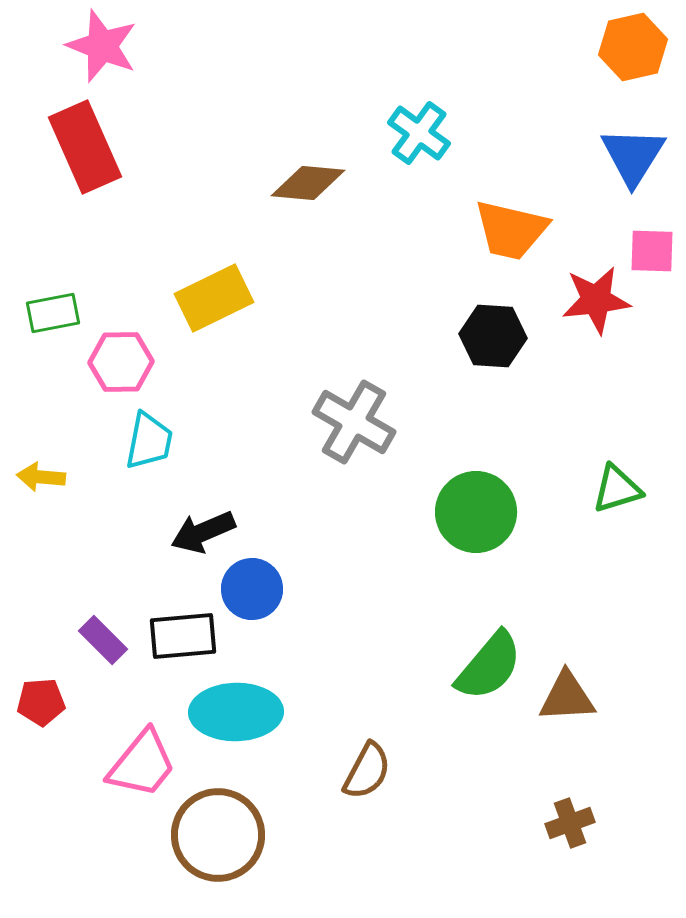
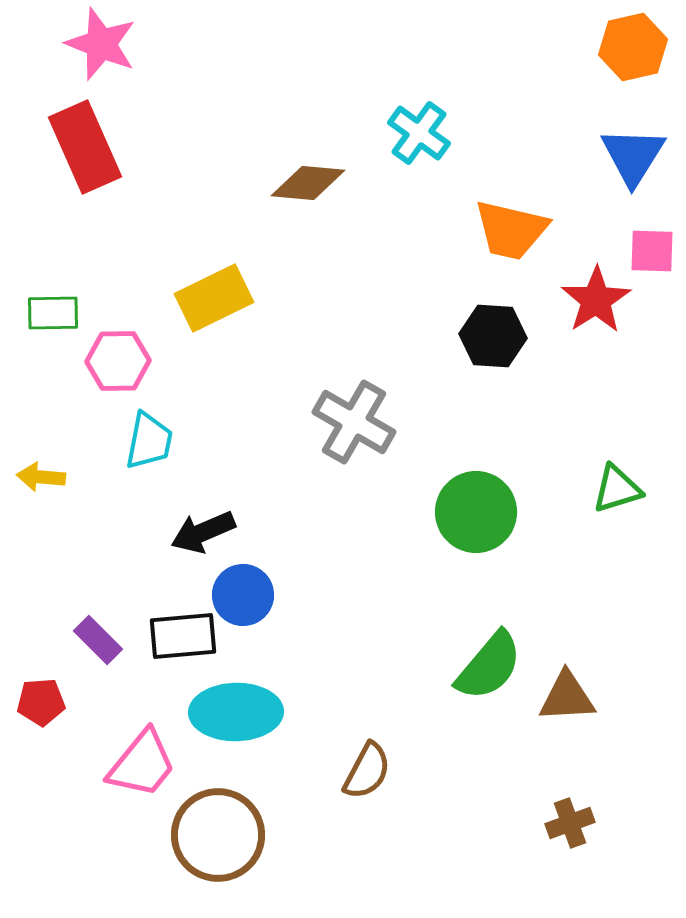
pink star: moved 1 px left, 2 px up
red star: rotated 26 degrees counterclockwise
green rectangle: rotated 10 degrees clockwise
pink hexagon: moved 3 px left, 1 px up
blue circle: moved 9 px left, 6 px down
purple rectangle: moved 5 px left
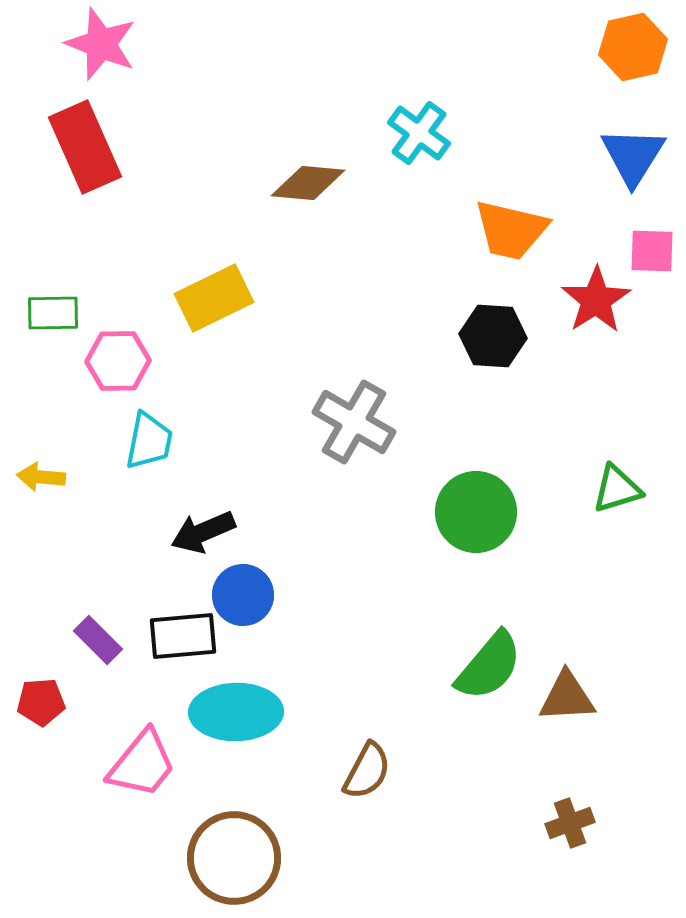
brown circle: moved 16 px right, 23 px down
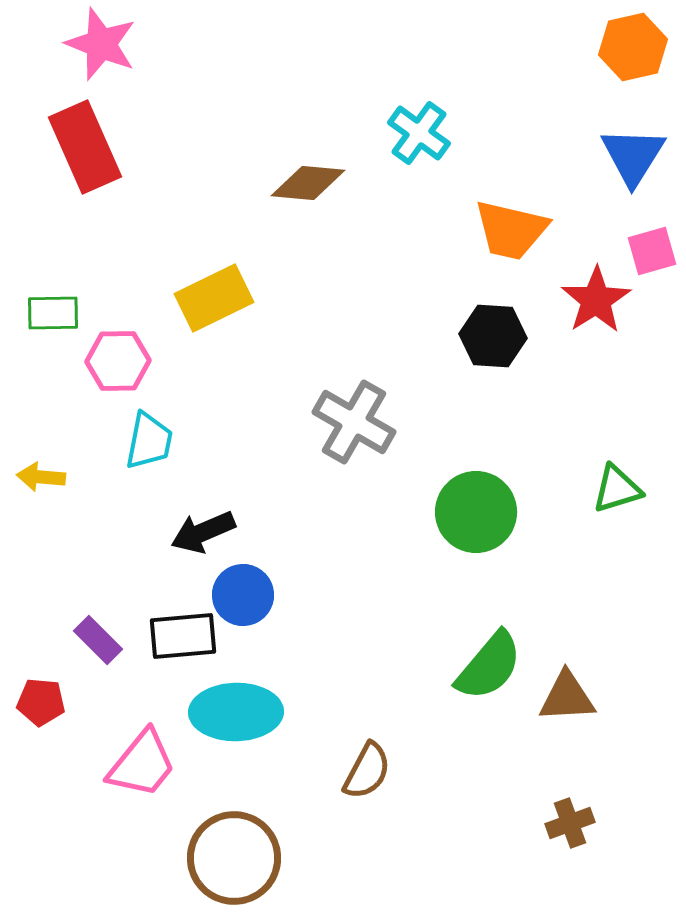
pink square: rotated 18 degrees counterclockwise
red pentagon: rotated 9 degrees clockwise
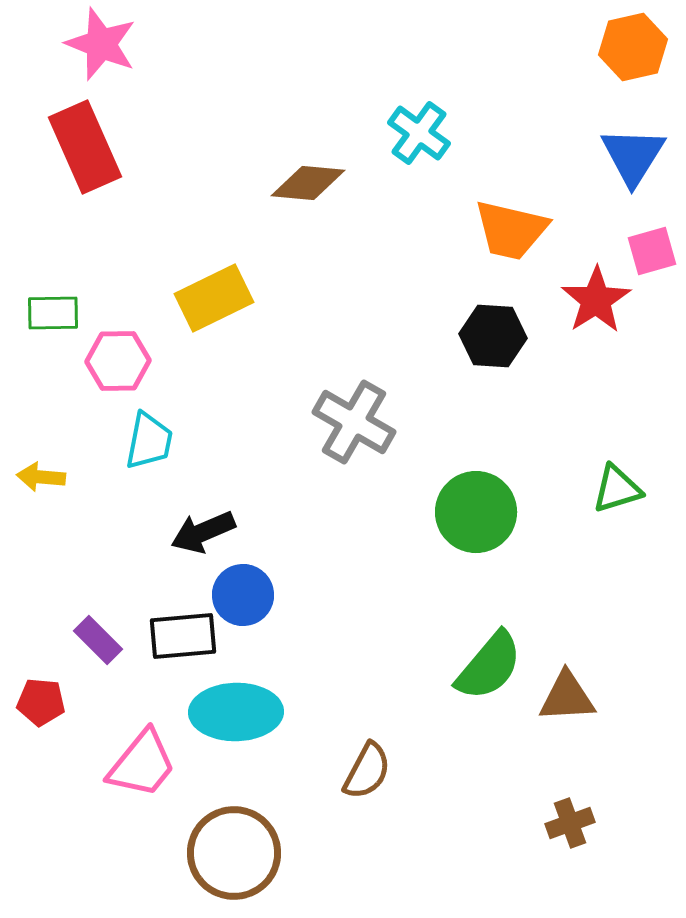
brown circle: moved 5 px up
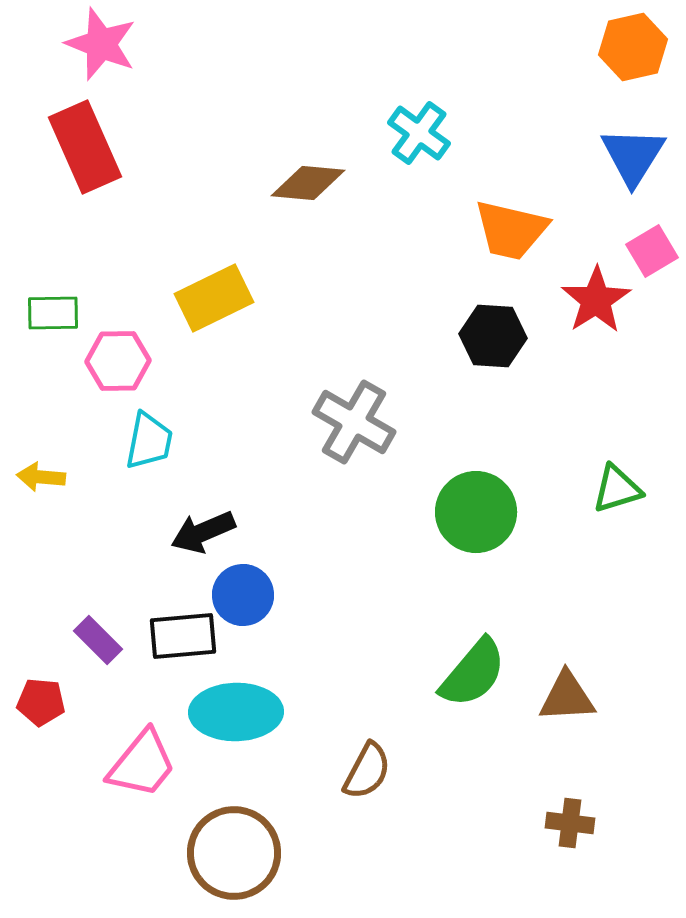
pink square: rotated 15 degrees counterclockwise
green semicircle: moved 16 px left, 7 px down
brown cross: rotated 27 degrees clockwise
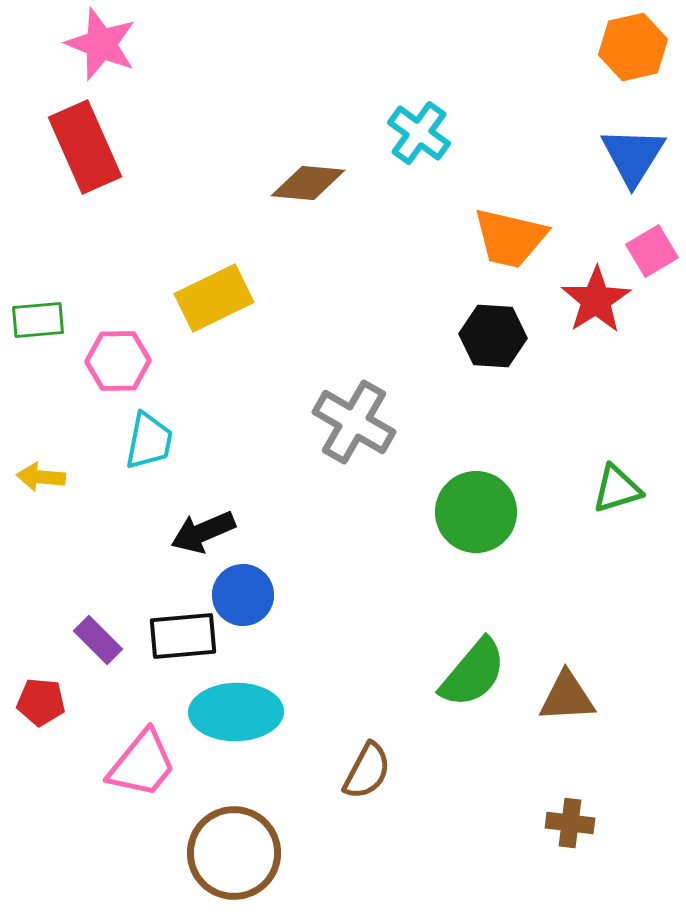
orange trapezoid: moved 1 px left, 8 px down
green rectangle: moved 15 px left, 7 px down; rotated 4 degrees counterclockwise
